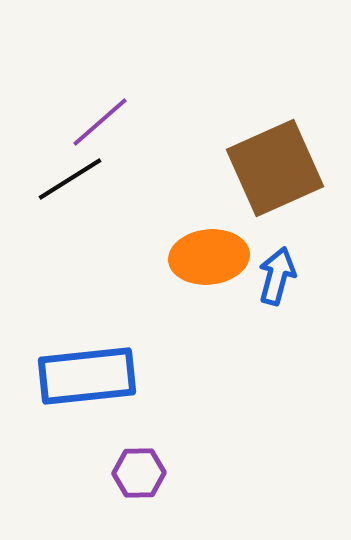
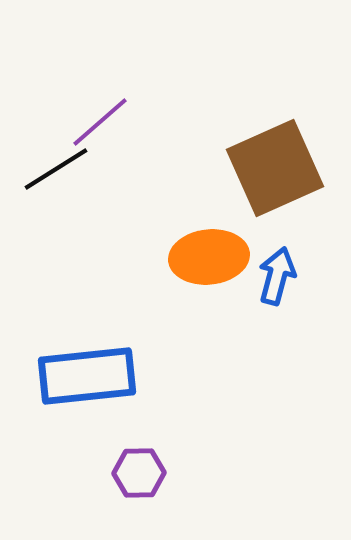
black line: moved 14 px left, 10 px up
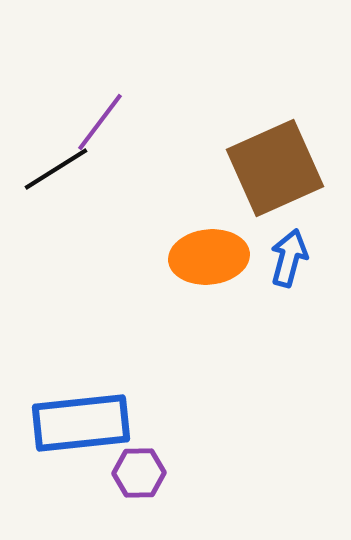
purple line: rotated 12 degrees counterclockwise
blue arrow: moved 12 px right, 18 px up
blue rectangle: moved 6 px left, 47 px down
